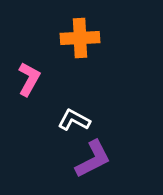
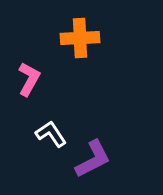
white L-shape: moved 23 px left, 14 px down; rotated 28 degrees clockwise
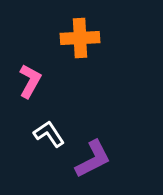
pink L-shape: moved 1 px right, 2 px down
white L-shape: moved 2 px left
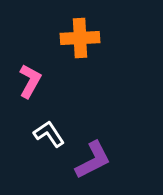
purple L-shape: moved 1 px down
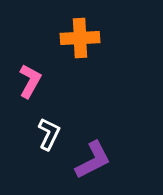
white L-shape: rotated 60 degrees clockwise
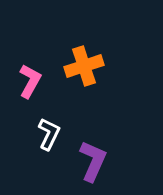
orange cross: moved 4 px right, 28 px down; rotated 15 degrees counterclockwise
purple L-shape: moved 1 px down; rotated 39 degrees counterclockwise
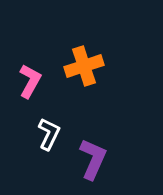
purple L-shape: moved 2 px up
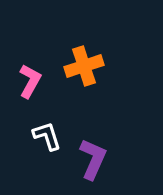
white L-shape: moved 2 px left, 2 px down; rotated 44 degrees counterclockwise
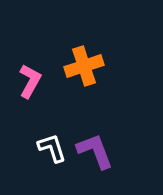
white L-shape: moved 5 px right, 12 px down
purple L-shape: moved 2 px right, 8 px up; rotated 45 degrees counterclockwise
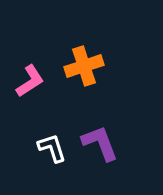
pink L-shape: rotated 28 degrees clockwise
purple L-shape: moved 5 px right, 8 px up
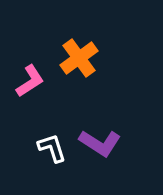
orange cross: moved 5 px left, 8 px up; rotated 18 degrees counterclockwise
purple L-shape: rotated 144 degrees clockwise
